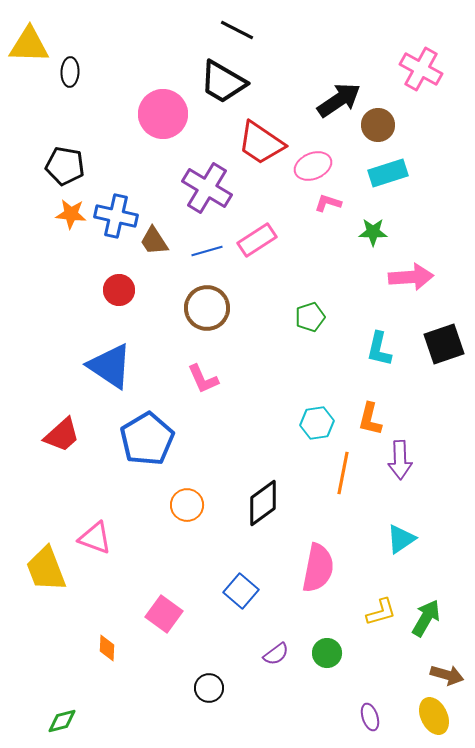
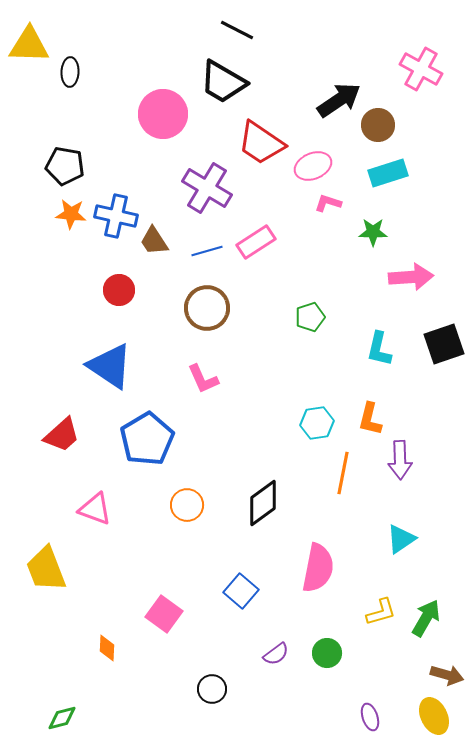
pink rectangle at (257, 240): moved 1 px left, 2 px down
pink triangle at (95, 538): moved 29 px up
black circle at (209, 688): moved 3 px right, 1 px down
green diamond at (62, 721): moved 3 px up
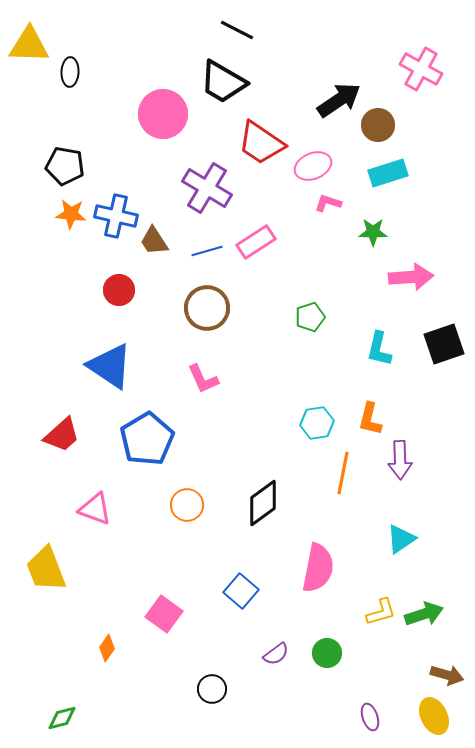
green arrow at (426, 618): moved 2 px left, 4 px up; rotated 42 degrees clockwise
orange diamond at (107, 648): rotated 32 degrees clockwise
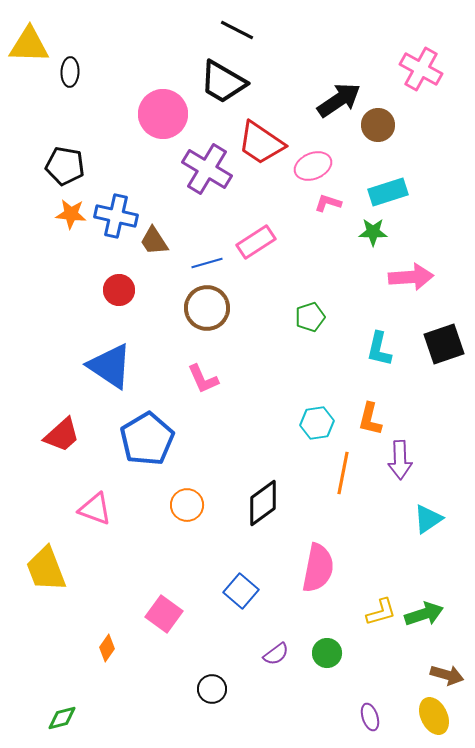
cyan rectangle at (388, 173): moved 19 px down
purple cross at (207, 188): moved 19 px up
blue line at (207, 251): moved 12 px down
cyan triangle at (401, 539): moved 27 px right, 20 px up
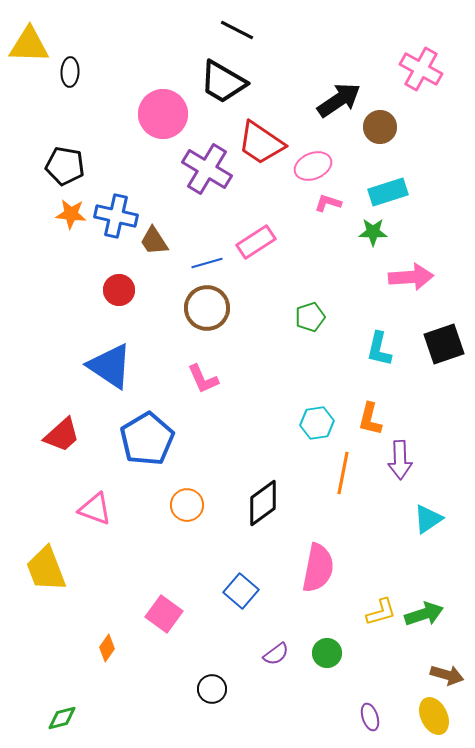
brown circle at (378, 125): moved 2 px right, 2 px down
